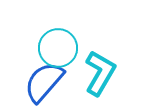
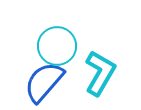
cyan circle: moved 1 px left, 2 px up
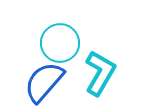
cyan circle: moved 3 px right, 3 px up
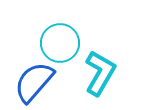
blue semicircle: moved 10 px left
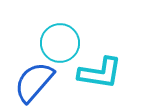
cyan L-shape: rotated 69 degrees clockwise
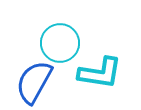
blue semicircle: rotated 12 degrees counterclockwise
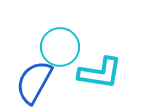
cyan circle: moved 4 px down
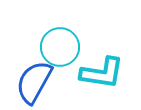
cyan L-shape: moved 2 px right
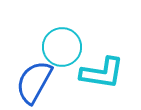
cyan circle: moved 2 px right
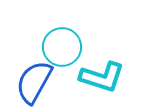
cyan L-shape: moved 4 px down; rotated 9 degrees clockwise
